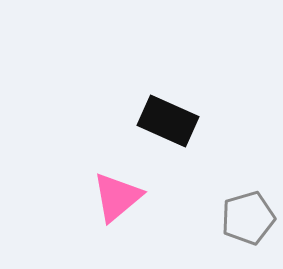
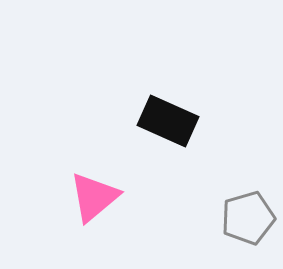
pink triangle: moved 23 px left
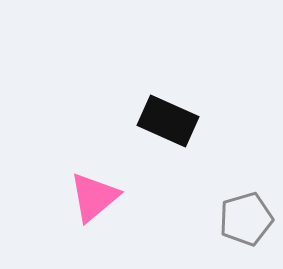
gray pentagon: moved 2 px left, 1 px down
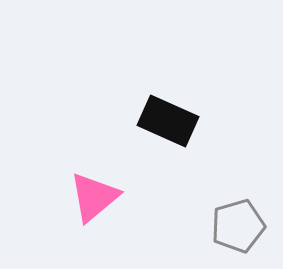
gray pentagon: moved 8 px left, 7 px down
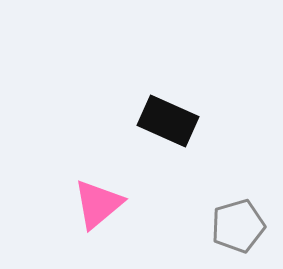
pink triangle: moved 4 px right, 7 px down
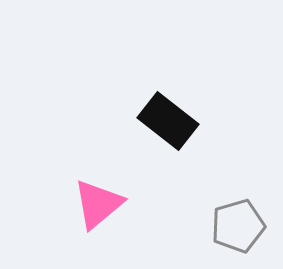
black rectangle: rotated 14 degrees clockwise
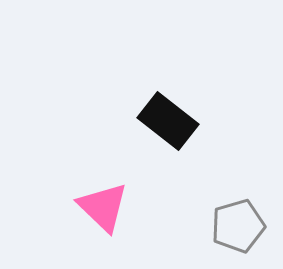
pink triangle: moved 5 px right, 3 px down; rotated 36 degrees counterclockwise
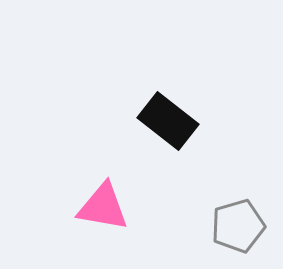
pink triangle: rotated 34 degrees counterclockwise
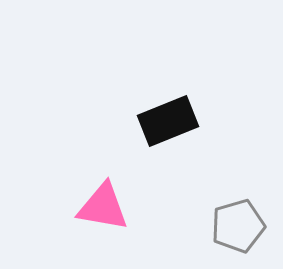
black rectangle: rotated 60 degrees counterclockwise
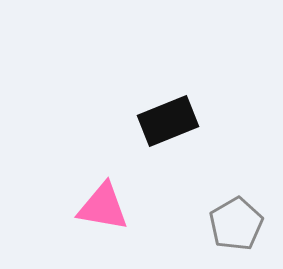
gray pentagon: moved 2 px left, 2 px up; rotated 14 degrees counterclockwise
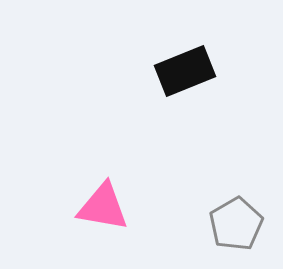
black rectangle: moved 17 px right, 50 px up
